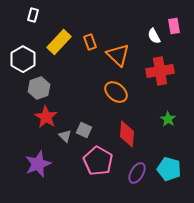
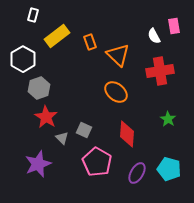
yellow rectangle: moved 2 px left, 6 px up; rotated 10 degrees clockwise
gray triangle: moved 3 px left, 2 px down
pink pentagon: moved 1 px left, 1 px down
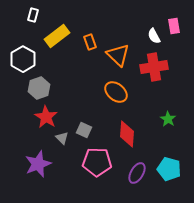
red cross: moved 6 px left, 4 px up
pink pentagon: rotated 28 degrees counterclockwise
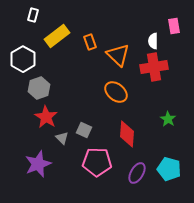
white semicircle: moved 1 px left, 5 px down; rotated 28 degrees clockwise
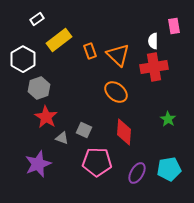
white rectangle: moved 4 px right, 4 px down; rotated 40 degrees clockwise
yellow rectangle: moved 2 px right, 4 px down
orange rectangle: moved 9 px down
red diamond: moved 3 px left, 2 px up
gray triangle: rotated 24 degrees counterclockwise
cyan pentagon: rotated 25 degrees counterclockwise
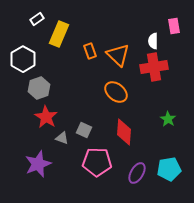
yellow rectangle: moved 6 px up; rotated 30 degrees counterclockwise
